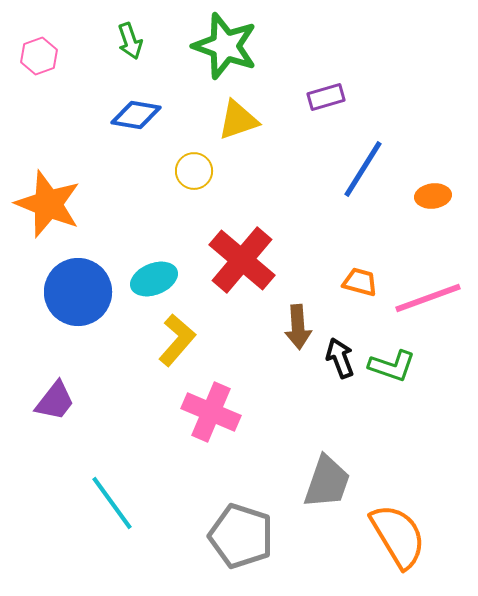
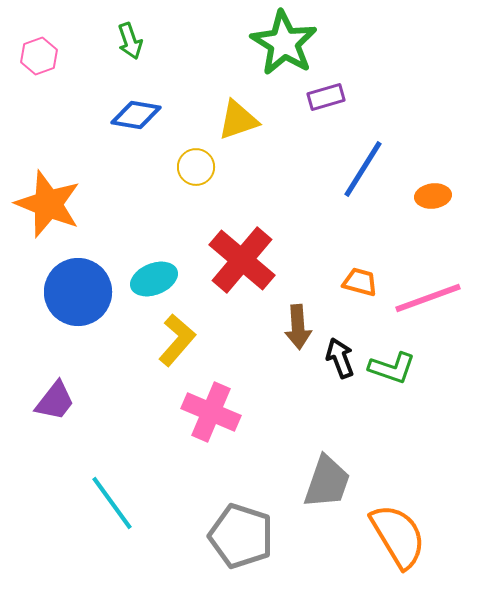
green star: moved 59 px right, 3 px up; rotated 12 degrees clockwise
yellow circle: moved 2 px right, 4 px up
green L-shape: moved 2 px down
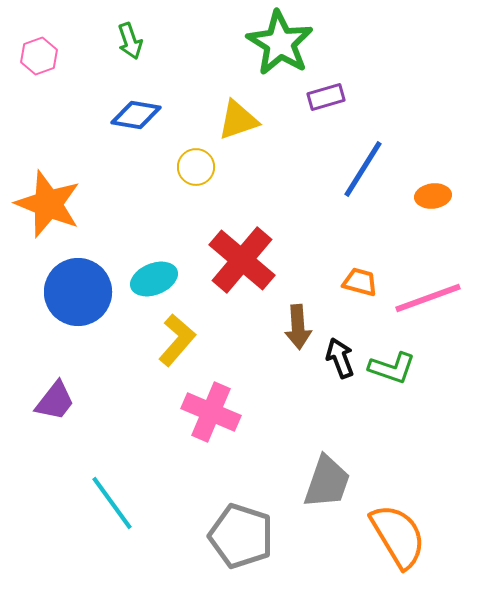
green star: moved 4 px left
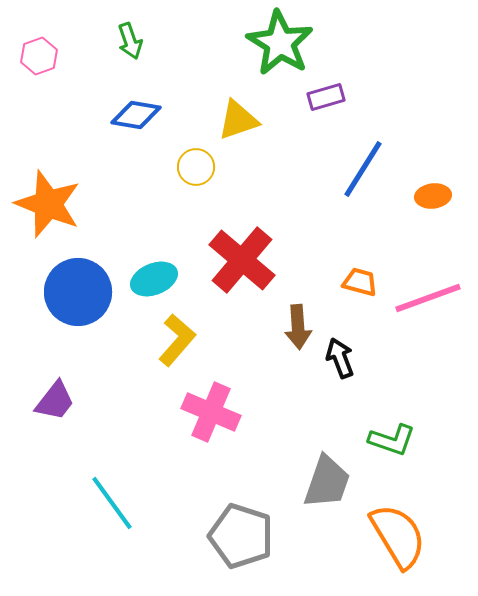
green L-shape: moved 72 px down
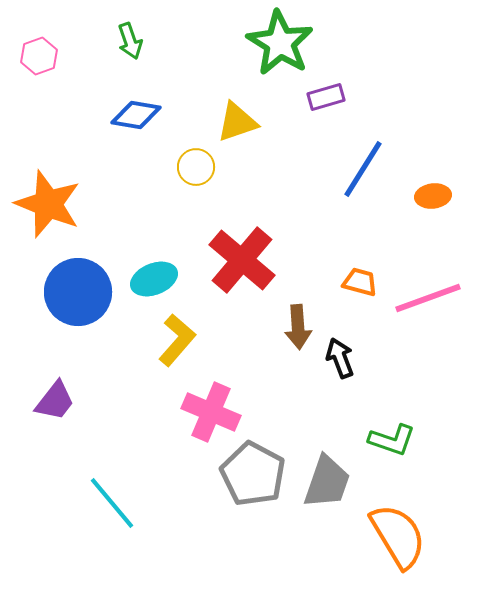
yellow triangle: moved 1 px left, 2 px down
cyan line: rotated 4 degrees counterclockwise
gray pentagon: moved 12 px right, 62 px up; rotated 10 degrees clockwise
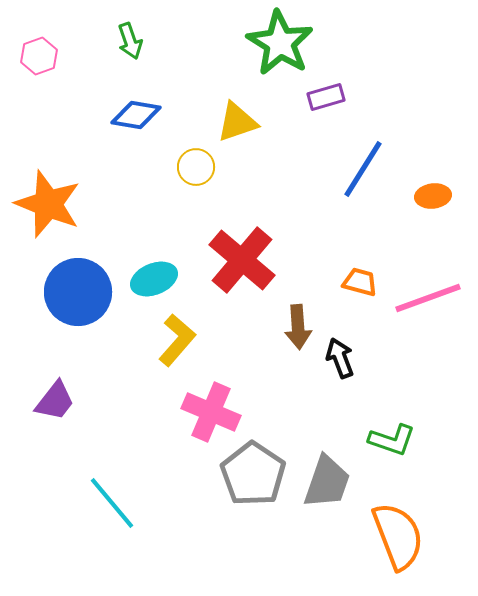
gray pentagon: rotated 6 degrees clockwise
orange semicircle: rotated 10 degrees clockwise
